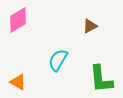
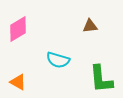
pink diamond: moved 9 px down
brown triangle: rotated 21 degrees clockwise
cyan semicircle: rotated 105 degrees counterclockwise
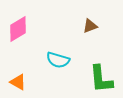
brown triangle: rotated 14 degrees counterclockwise
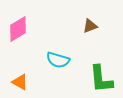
orange triangle: moved 2 px right
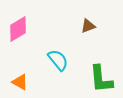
brown triangle: moved 2 px left
cyan semicircle: rotated 145 degrees counterclockwise
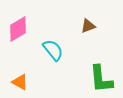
cyan semicircle: moved 5 px left, 10 px up
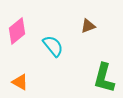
pink diamond: moved 1 px left, 2 px down; rotated 8 degrees counterclockwise
cyan semicircle: moved 4 px up
green L-shape: moved 3 px right, 1 px up; rotated 20 degrees clockwise
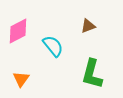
pink diamond: moved 1 px right; rotated 12 degrees clockwise
green L-shape: moved 12 px left, 4 px up
orange triangle: moved 1 px right, 3 px up; rotated 36 degrees clockwise
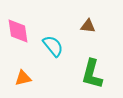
brown triangle: rotated 28 degrees clockwise
pink diamond: rotated 72 degrees counterclockwise
orange triangle: moved 2 px right, 1 px up; rotated 42 degrees clockwise
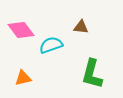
brown triangle: moved 7 px left, 1 px down
pink diamond: moved 3 px right, 1 px up; rotated 28 degrees counterclockwise
cyan semicircle: moved 2 px left, 1 px up; rotated 70 degrees counterclockwise
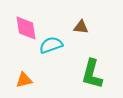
pink diamond: moved 5 px right, 2 px up; rotated 28 degrees clockwise
orange triangle: moved 1 px right, 2 px down
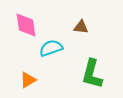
pink diamond: moved 3 px up
cyan semicircle: moved 3 px down
orange triangle: moved 4 px right; rotated 18 degrees counterclockwise
